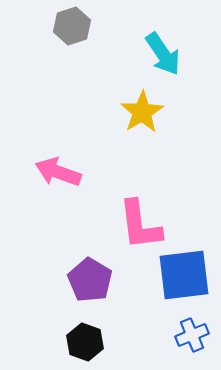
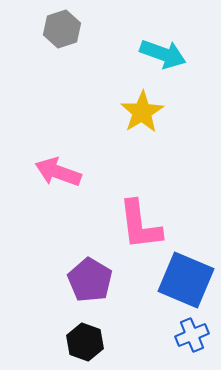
gray hexagon: moved 10 px left, 3 px down
cyan arrow: rotated 36 degrees counterclockwise
blue square: moved 2 px right, 5 px down; rotated 30 degrees clockwise
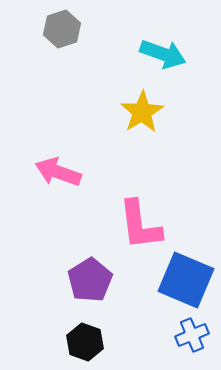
purple pentagon: rotated 9 degrees clockwise
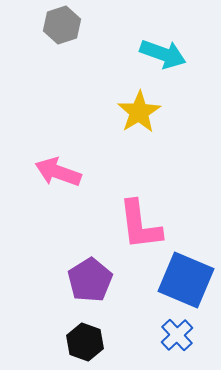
gray hexagon: moved 4 px up
yellow star: moved 3 px left
blue cross: moved 15 px left; rotated 20 degrees counterclockwise
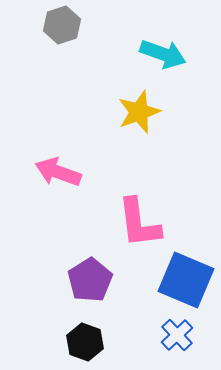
yellow star: rotated 12 degrees clockwise
pink L-shape: moved 1 px left, 2 px up
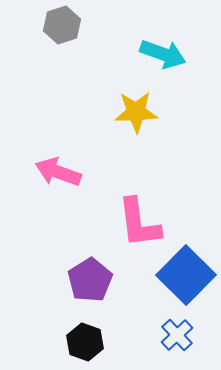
yellow star: moved 3 px left; rotated 18 degrees clockwise
blue square: moved 5 px up; rotated 22 degrees clockwise
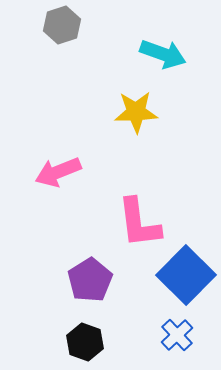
pink arrow: rotated 42 degrees counterclockwise
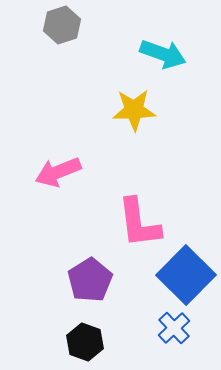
yellow star: moved 2 px left, 2 px up
blue cross: moved 3 px left, 7 px up
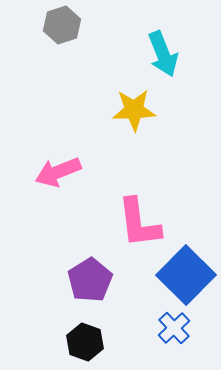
cyan arrow: rotated 48 degrees clockwise
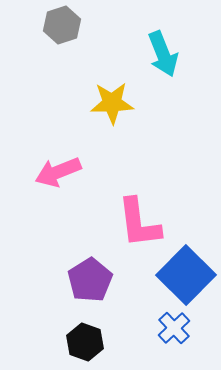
yellow star: moved 22 px left, 7 px up
